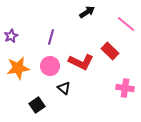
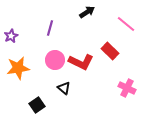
purple line: moved 1 px left, 9 px up
pink circle: moved 5 px right, 6 px up
pink cross: moved 2 px right; rotated 18 degrees clockwise
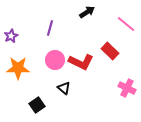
orange star: rotated 10 degrees clockwise
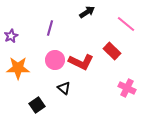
red rectangle: moved 2 px right
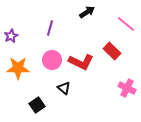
pink circle: moved 3 px left
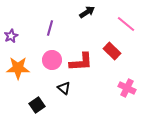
red L-shape: rotated 30 degrees counterclockwise
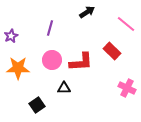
black triangle: rotated 40 degrees counterclockwise
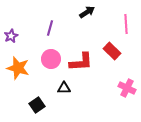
pink line: rotated 48 degrees clockwise
pink circle: moved 1 px left, 1 px up
orange star: rotated 15 degrees clockwise
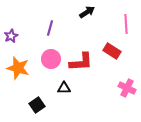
red rectangle: rotated 12 degrees counterclockwise
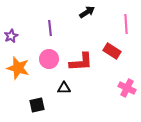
purple line: rotated 21 degrees counterclockwise
pink circle: moved 2 px left
black square: rotated 21 degrees clockwise
